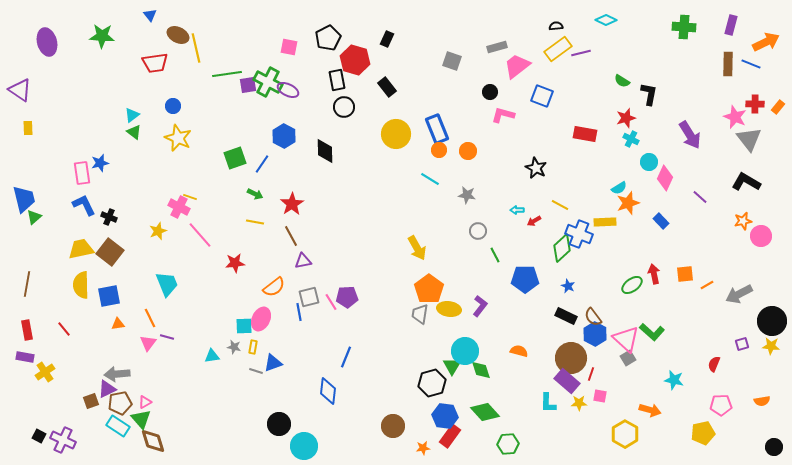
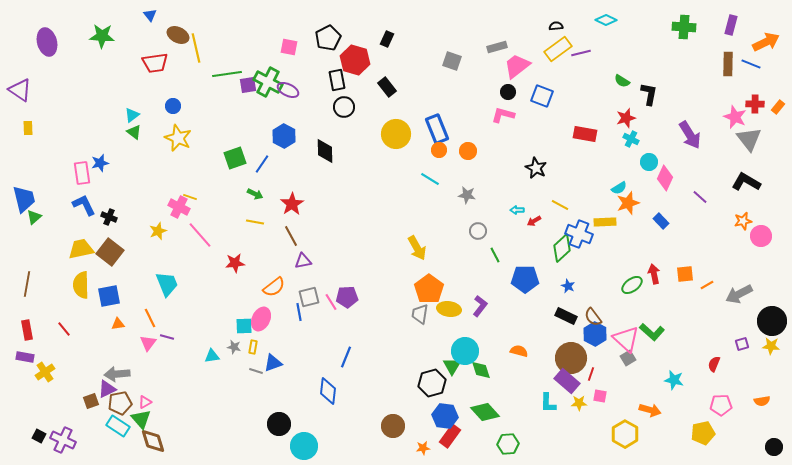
black circle at (490, 92): moved 18 px right
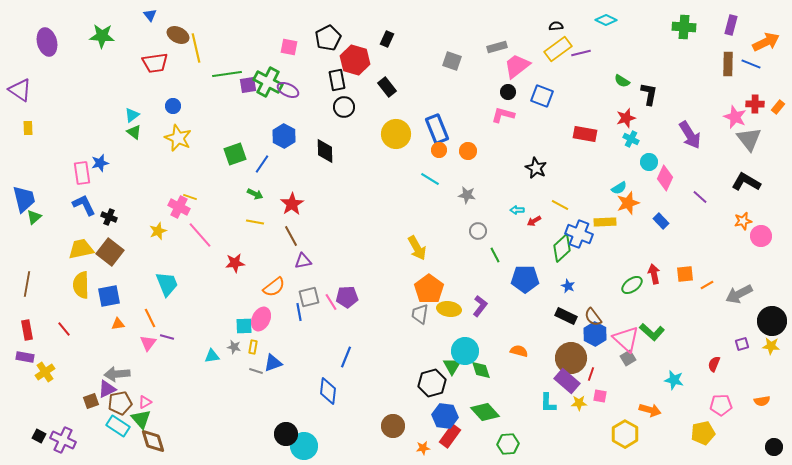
green square at (235, 158): moved 4 px up
black circle at (279, 424): moved 7 px right, 10 px down
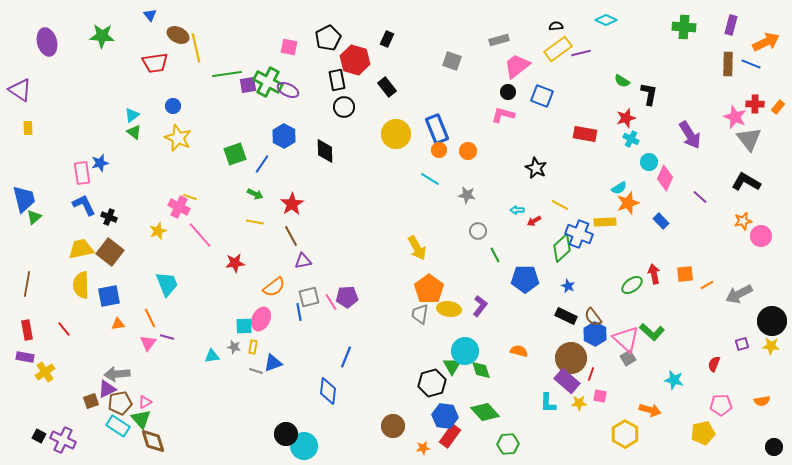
gray rectangle at (497, 47): moved 2 px right, 7 px up
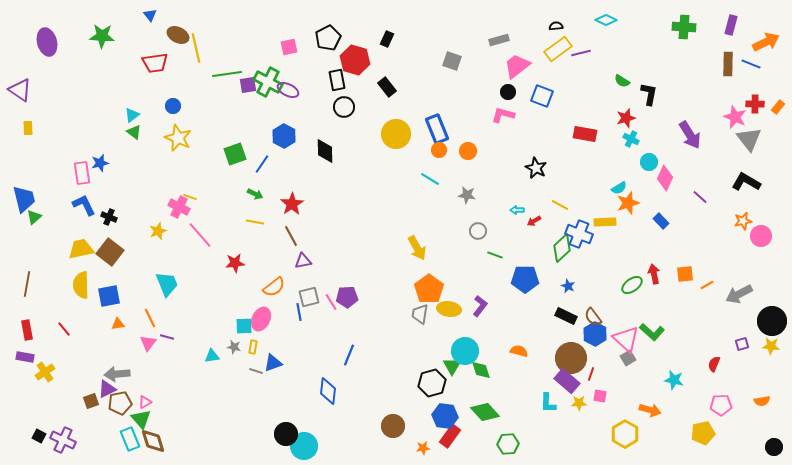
pink square at (289, 47): rotated 24 degrees counterclockwise
green line at (495, 255): rotated 42 degrees counterclockwise
blue line at (346, 357): moved 3 px right, 2 px up
cyan rectangle at (118, 426): moved 12 px right, 13 px down; rotated 35 degrees clockwise
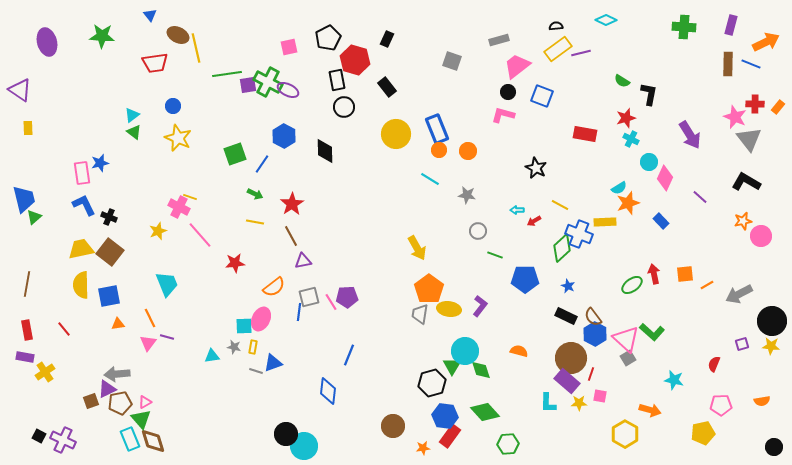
blue line at (299, 312): rotated 18 degrees clockwise
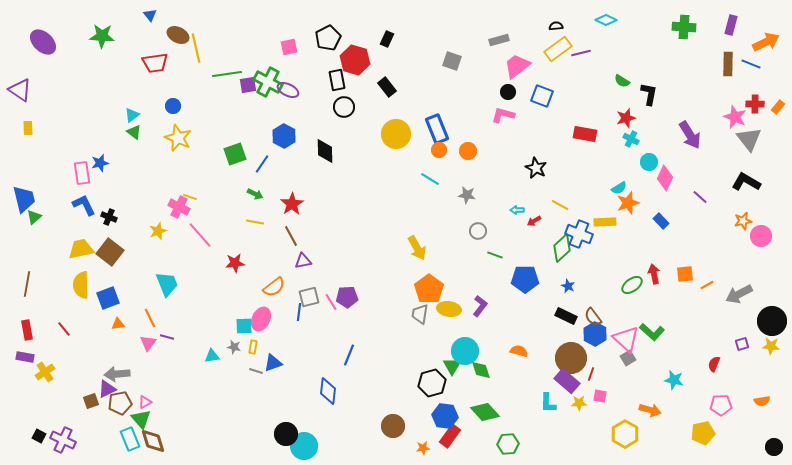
purple ellipse at (47, 42): moved 4 px left; rotated 32 degrees counterclockwise
blue square at (109, 296): moved 1 px left, 2 px down; rotated 10 degrees counterclockwise
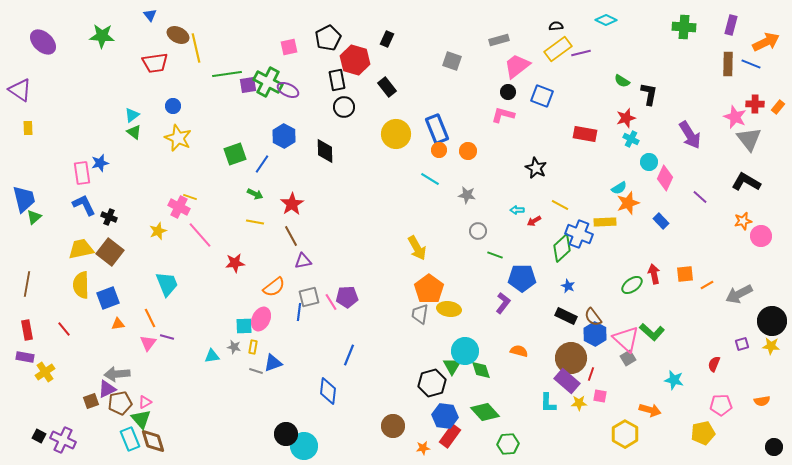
blue pentagon at (525, 279): moved 3 px left, 1 px up
purple L-shape at (480, 306): moved 23 px right, 3 px up
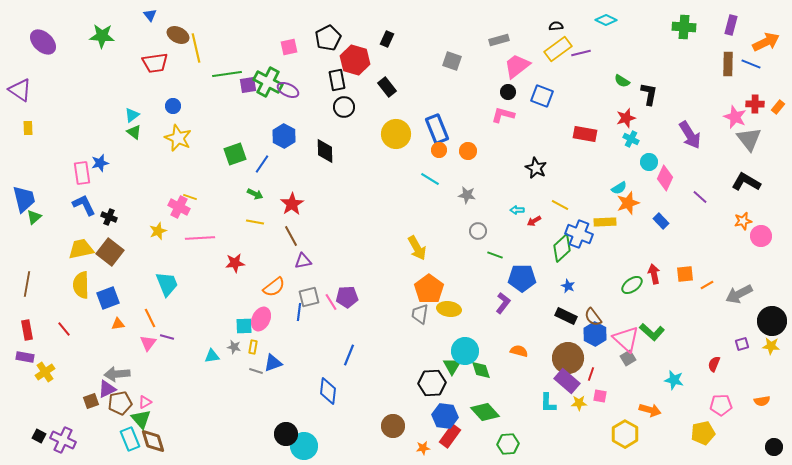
pink line at (200, 235): moved 3 px down; rotated 52 degrees counterclockwise
brown circle at (571, 358): moved 3 px left
black hexagon at (432, 383): rotated 12 degrees clockwise
